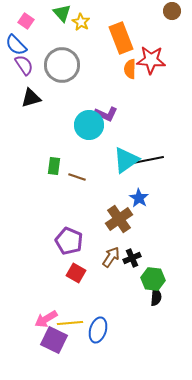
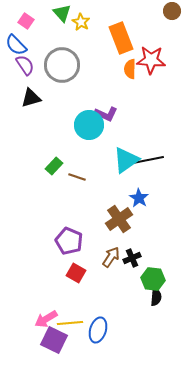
purple semicircle: moved 1 px right
green rectangle: rotated 36 degrees clockwise
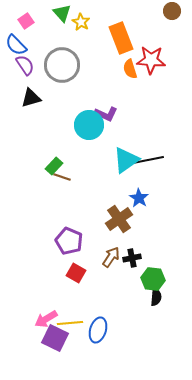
pink square: rotated 21 degrees clockwise
orange semicircle: rotated 18 degrees counterclockwise
brown line: moved 15 px left
black cross: rotated 12 degrees clockwise
purple square: moved 1 px right, 2 px up
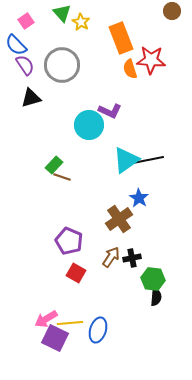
purple L-shape: moved 4 px right, 3 px up
green rectangle: moved 1 px up
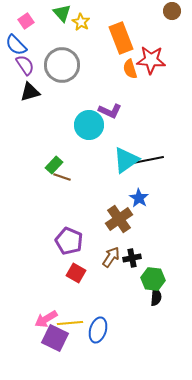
black triangle: moved 1 px left, 6 px up
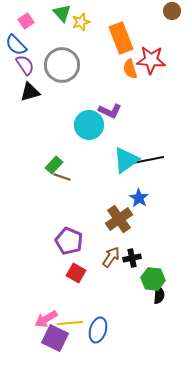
yellow star: rotated 24 degrees clockwise
black semicircle: moved 3 px right, 2 px up
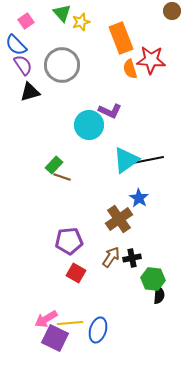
purple semicircle: moved 2 px left
purple pentagon: rotated 28 degrees counterclockwise
